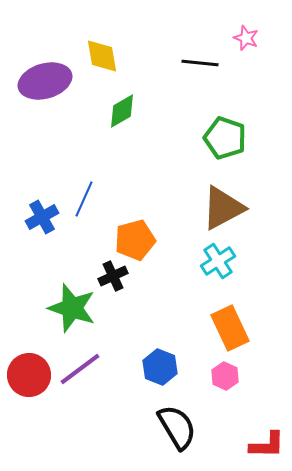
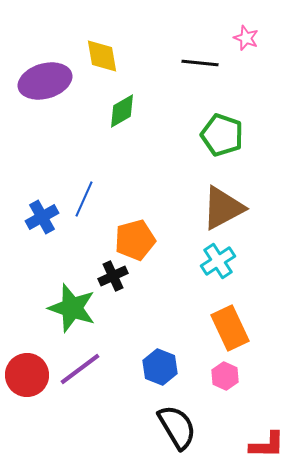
green pentagon: moved 3 px left, 3 px up
red circle: moved 2 px left
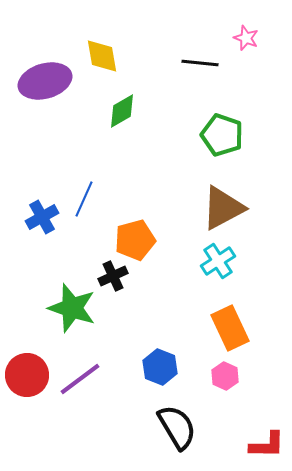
purple line: moved 10 px down
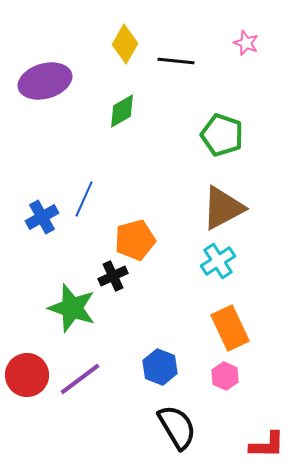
pink star: moved 5 px down
yellow diamond: moved 23 px right, 12 px up; rotated 39 degrees clockwise
black line: moved 24 px left, 2 px up
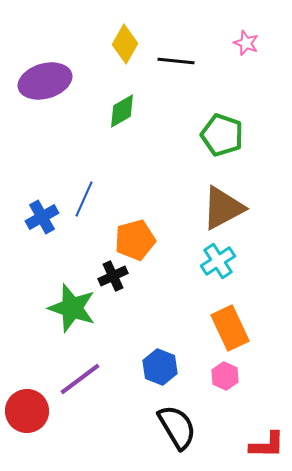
red circle: moved 36 px down
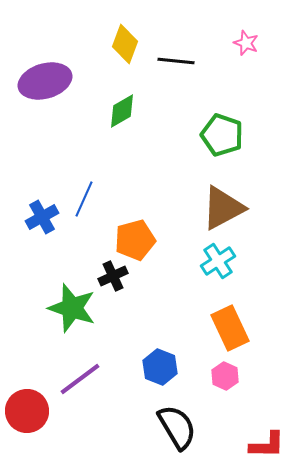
yellow diamond: rotated 9 degrees counterclockwise
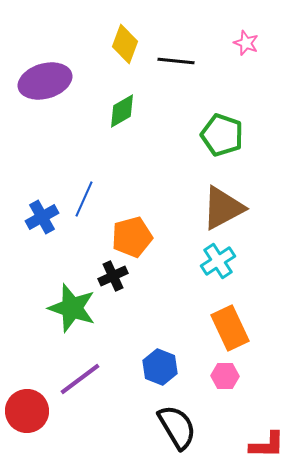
orange pentagon: moved 3 px left, 3 px up
pink hexagon: rotated 24 degrees counterclockwise
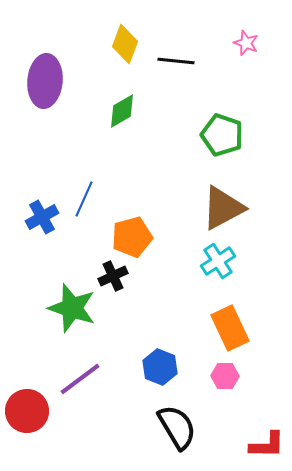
purple ellipse: rotated 69 degrees counterclockwise
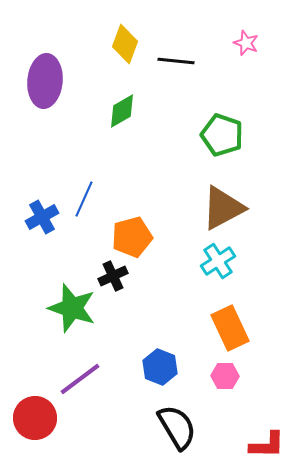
red circle: moved 8 px right, 7 px down
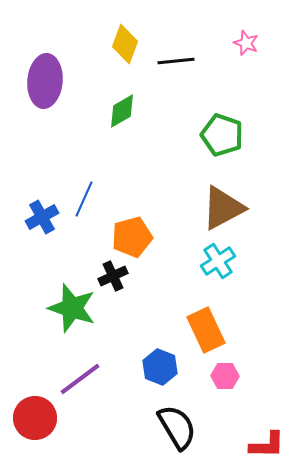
black line: rotated 12 degrees counterclockwise
orange rectangle: moved 24 px left, 2 px down
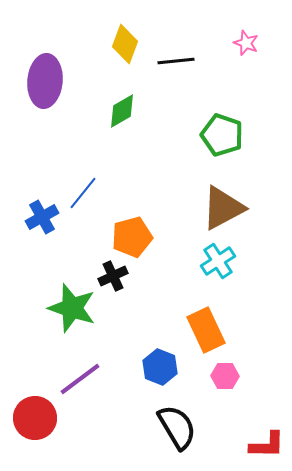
blue line: moved 1 px left, 6 px up; rotated 15 degrees clockwise
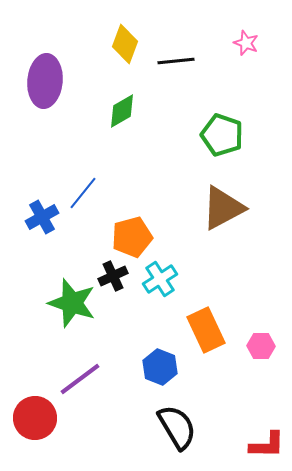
cyan cross: moved 58 px left, 18 px down
green star: moved 5 px up
pink hexagon: moved 36 px right, 30 px up
